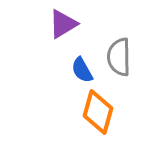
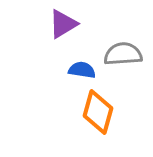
gray semicircle: moved 4 px right, 3 px up; rotated 87 degrees clockwise
blue semicircle: rotated 128 degrees clockwise
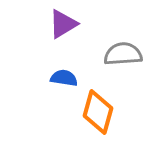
blue semicircle: moved 18 px left, 8 px down
